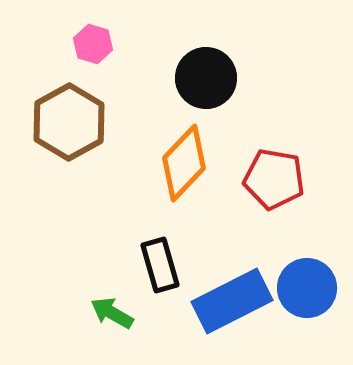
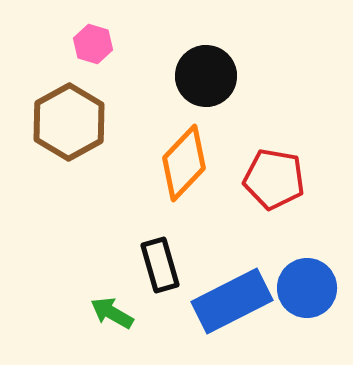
black circle: moved 2 px up
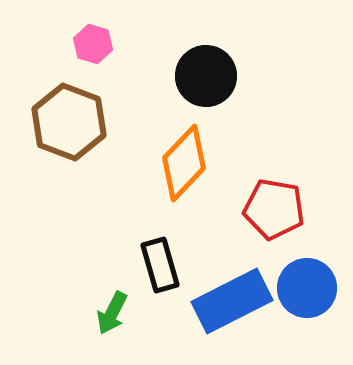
brown hexagon: rotated 10 degrees counterclockwise
red pentagon: moved 30 px down
green arrow: rotated 93 degrees counterclockwise
